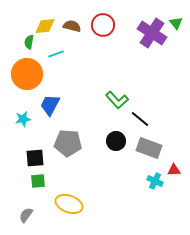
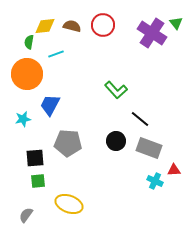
green L-shape: moved 1 px left, 10 px up
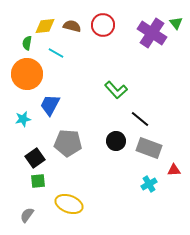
green semicircle: moved 2 px left, 1 px down
cyan line: moved 1 px up; rotated 49 degrees clockwise
black square: rotated 30 degrees counterclockwise
cyan cross: moved 6 px left, 3 px down; rotated 35 degrees clockwise
gray semicircle: moved 1 px right
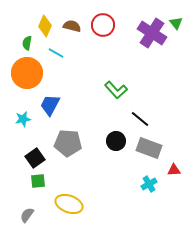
yellow diamond: rotated 60 degrees counterclockwise
orange circle: moved 1 px up
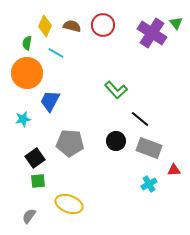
blue trapezoid: moved 4 px up
gray pentagon: moved 2 px right
gray semicircle: moved 2 px right, 1 px down
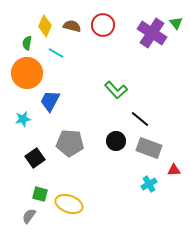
green square: moved 2 px right, 13 px down; rotated 21 degrees clockwise
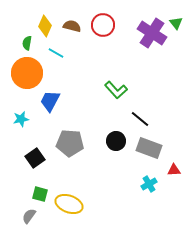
cyan star: moved 2 px left
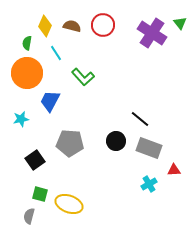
green triangle: moved 4 px right
cyan line: rotated 28 degrees clockwise
green L-shape: moved 33 px left, 13 px up
black square: moved 2 px down
gray semicircle: rotated 21 degrees counterclockwise
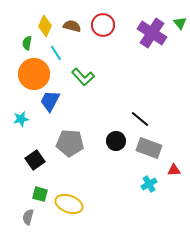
orange circle: moved 7 px right, 1 px down
gray semicircle: moved 1 px left, 1 px down
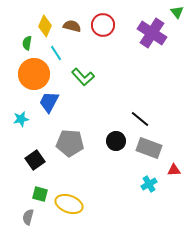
green triangle: moved 3 px left, 11 px up
blue trapezoid: moved 1 px left, 1 px down
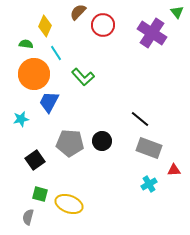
brown semicircle: moved 6 px right, 14 px up; rotated 60 degrees counterclockwise
green semicircle: moved 1 px left, 1 px down; rotated 88 degrees clockwise
black circle: moved 14 px left
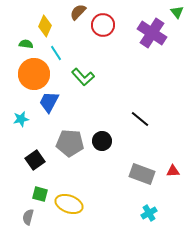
gray rectangle: moved 7 px left, 26 px down
red triangle: moved 1 px left, 1 px down
cyan cross: moved 29 px down
